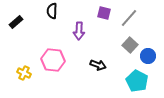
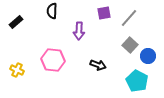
purple square: rotated 24 degrees counterclockwise
yellow cross: moved 7 px left, 3 px up
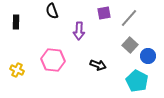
black semicircle: rotated 21 degrees counterclockwise
black rectangle: rotated 48 degrees counterclockwise
